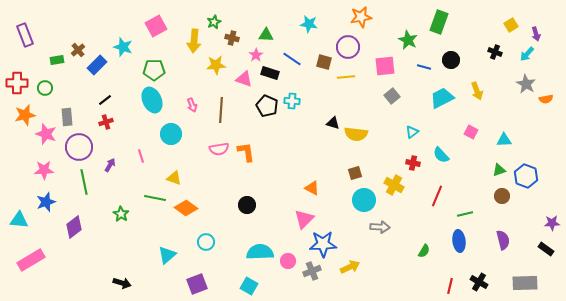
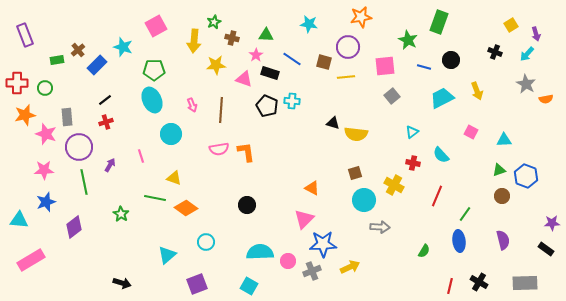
green line at (465, 214): rotated 42 degrees counterclockwise
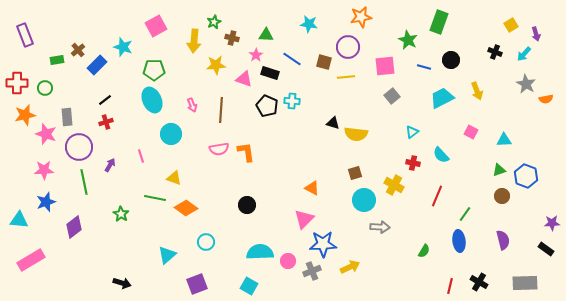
cyan arrow at (527, 54): moved 3 px left
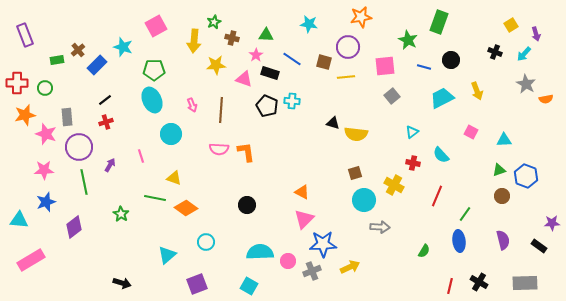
pink semicircle at (219, 149): rotated 12 degrees clockwise
orange triangle at (312, 188): moved 10 px left, 4 px down
black rectangle at (546, 249): moved 7 px left, 3 px up
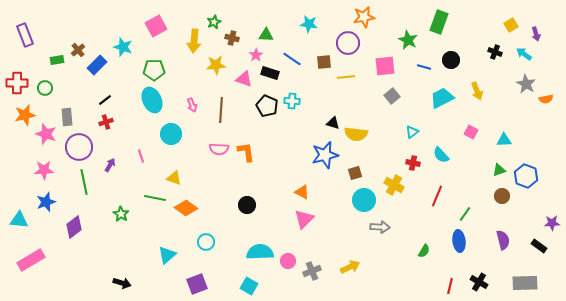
orange star at (361, 17): moved 3 px right
purple circle at (348, 47): moved 4 px up
cyan arrow at (524, 54): rotated 84 degrees clockwise
brown square at (324, 62): rotated 21 degrees counterclockwise
blue star at (323, 244): moved 2 px right, 89 px up; rotated 12 degrees counterclockwise
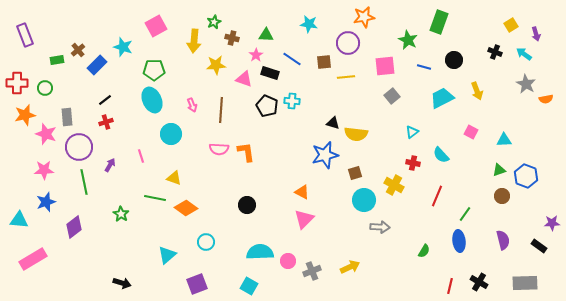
black circle at (451, 60): moved 3 px right
pink rectangle at (31, 260): moved 2 px right, 1 px up
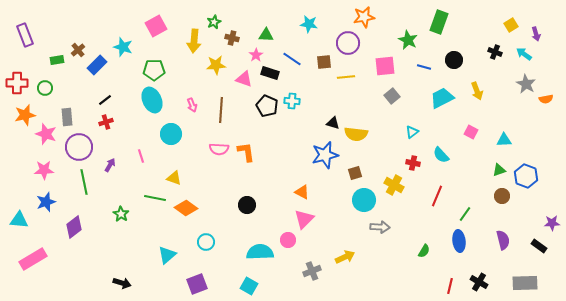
pink circle at (288, 261): moved 21 px up
yellow arrow at (350, 267): moved 5 px left, 10 px up
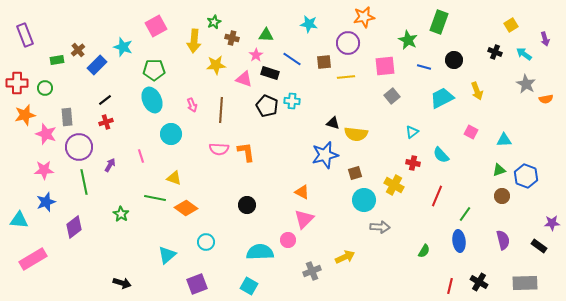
purple arrow at (536, 34): moved 9 px right, 5 px down
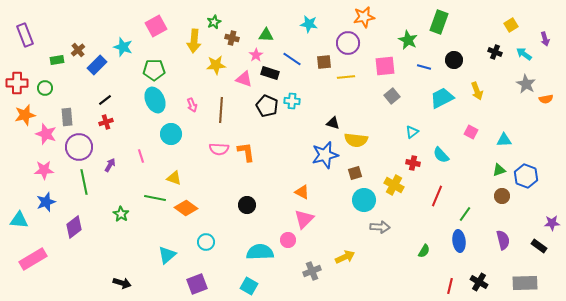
cyan ellipse at (152, 100): moved 3 px right
yellow semicircle at (356, 134): moved 6 px down
